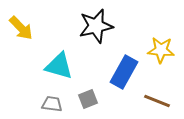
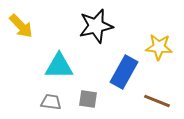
yellow arrow: moved 2 px up
yellow star: moved 2 px left, 3 px up
cyan triangle: rotated 16 degrees counterclockwise
gray square: rotated 30 degrees clockwise
gray trapezoid: moved 1 px left, 2 px up
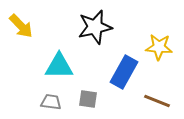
black star: moved 1 px left, 1 px down
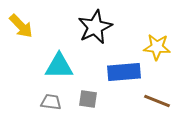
black star: rotated 12 degrees counterclockwise
yellow star: moved 2 px left
blue rectangle: rotated 56 degrees clockwise
